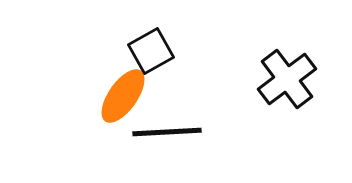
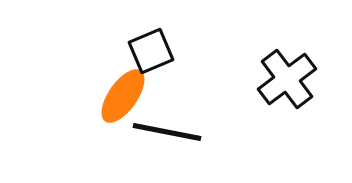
black square: rotated 6 degrees clockwise
black line: rotated 14 degrees clockwise
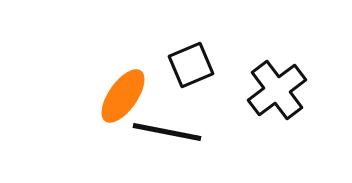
black square: moved 40 px right, 14 px down
black cross: moved 10 px left, 11 px down
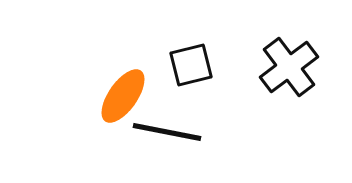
black square: rotated 9 degrees clockwise
black cross: moved 12 px right, 23 px up
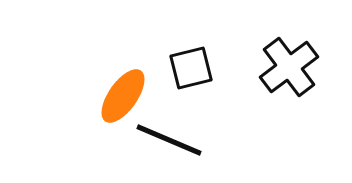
black square: moved 3 px down
black line: moved 2 px right, 8 px down; rotated 12 degrees clockwise
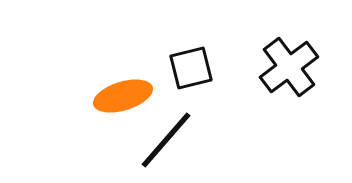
orange ellipse: rotated 38 degrees clockwise
black line: moved 3 px left; rotated 72 degrees counterclockwise
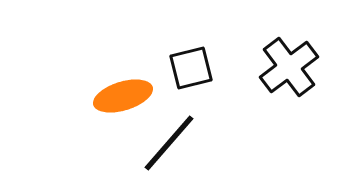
black line: moved 3 px right, 3 px down
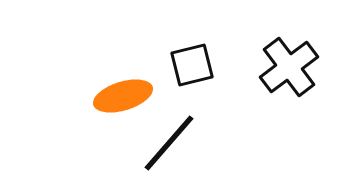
black square: moved 1 px right, 3 px up
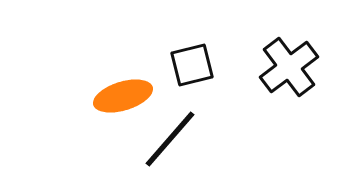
black line: moved 1 px right, 4 px up
